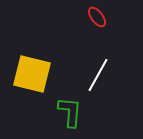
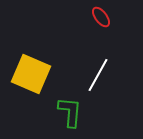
red ellipse: moved 4 px right
yellow square: moved 1 px left; rotated 9 degrees clockwise
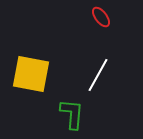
yellow square: rotated 12 degrees counterclockwise
green L-shape: moved 2 px right, 2 px down
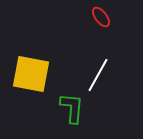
green L-shape: moved 6 px up
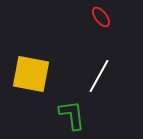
white line: moved 1 px right, 1 px down
green L-shape: moved 7 px down; rotated 12 degrees counterclockwise
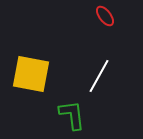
red ellipse: moved 4 px right, 1 px up
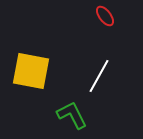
yellow square: moved 3 px up
green L-shape: rotated 20 degrees counterclockwise
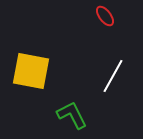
white line: moved 14 px right
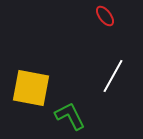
yellow square: moved 17 px down
green L-shape: moved 2 px left, 1 px down
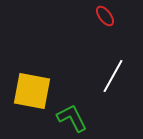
yellow square: moved 1 px right, 3 px down
green L-shape: moved 2 px right, 2 px down
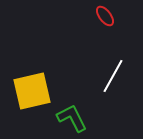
yellow square: rotated 24 degrees counterclockwise
